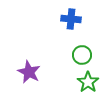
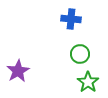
green circle: moved 2 px left, 1 px up
purple star: moved 11 px left, 1 px up; rotated 15 degrees clockwise
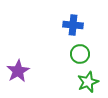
blue cross: moved 2 px right, 6 px down
green star: rotated 15 degrees clockwise
